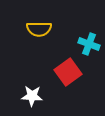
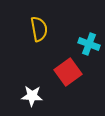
yellow semicircle: rotated 100 degrees counterclockwise
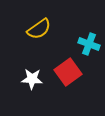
yellow semicircle: rotated 65 degrees clockwise
white star: moved 17 px up
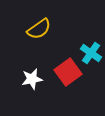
cyan cross: moved 2 px right, 9 px down; rotated 15 degrees clockwise
white star: rotated 15 degrees counterclockwise
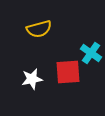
yellow semicircle: rotated 20 degrees clockwise
red square: rotated 32 degrees clockwise
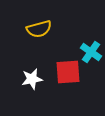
cyan cross: moved 1 px up
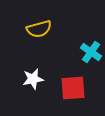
red square: moved 5 px right, 16 px down
white star: moved 1 px right
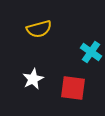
white star: rotated 15 degrees counterclockwise
red square: rotated 12 degrees clockwise
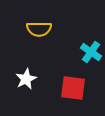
yellow semicircle: rotated 15 degrees clockwise
white star: moved 7 px left
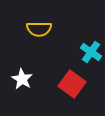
white star: moved 4 px left; rotated 15 degrees counterclockwise
red square: moved 1 px left, 4 px up; rotated 28 degrees clockwise
